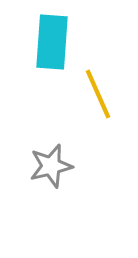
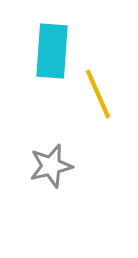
cyan rectangle: moved 9 px down
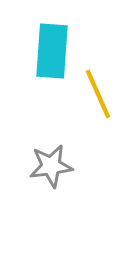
gray star: rotated 6 degrees clockwise
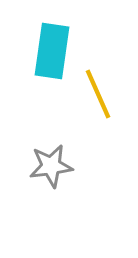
cyan rectangle: rotated 4 degrees clockwise
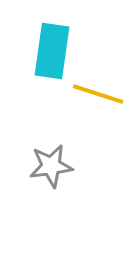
yellow line: rotated 48 degrees counterclockwise
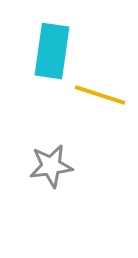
yellow line: moved 2 px right, 1 px down
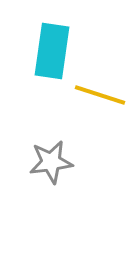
gray star: moved 4 px up
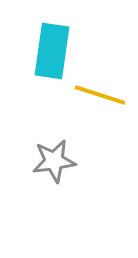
gray star: moved 3 px right, 1 px up
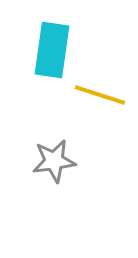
cyan rectangle: moved 1 px up
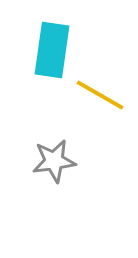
yellow line: rotated 12 degrees clockwise
